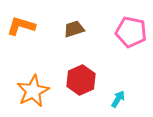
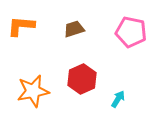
orange L-shape: rotated 12 degrees counterclockwise
red hexagon: moved 1 px right, 1 px up
orange star: rotated 16 degrees clockwise
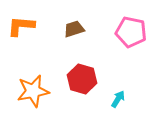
red hexagon: rotated 20 degrees counterclockwise
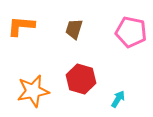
brown trapezoid: rotated 55 degrees counterclockwise
red hexagon: moved 1 px left
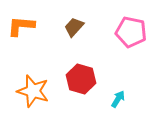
brown trapezoid: moved 2 px up; rotated 25 degrees clockwise
orange star: rotated 28 degrees clockwise
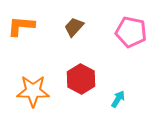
red hexagon: rotated 12 degrees clockwise
orange star: rotated 16 degrees counterclockwise
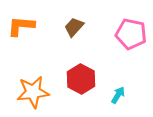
pink pentagon: moved 2 px down
orange star: moved 1 px down; rotated 8 degrees counterclockwise
cyan arrow: moved 4 px up
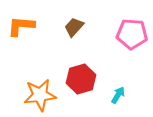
pink pentagon: moved 1 px right; rotated 8 degrees counterclockwise
red hexagon: rotated 16 degrees clockwise
orange star: moved 7 px right, 3 px down
